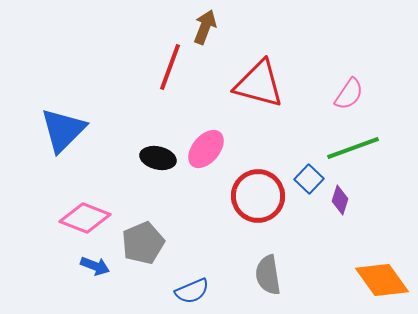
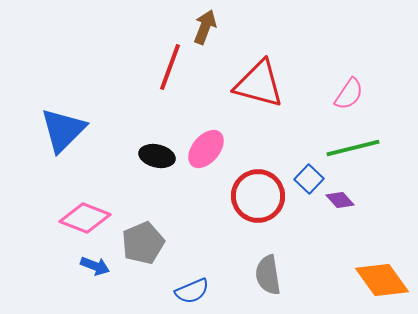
green line: rotated 6 degrees clockwise
black ellipse: moved 1 px left, 2 px up
purple diamond: rotated 60 degrees counterclockwise
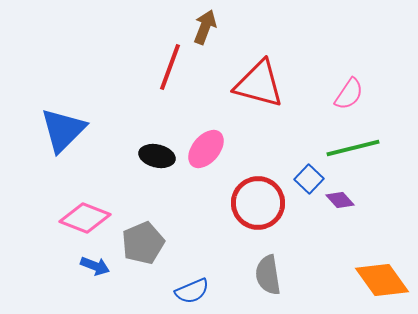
red circle: moved 7 px down
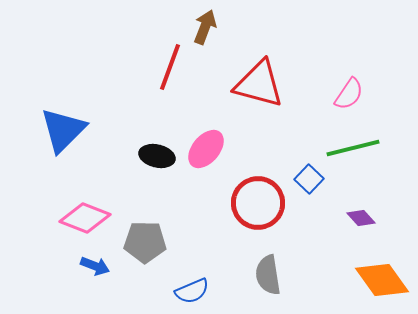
purple diamond: moved 21 px right, 18 px down
gray pentagon: moved 2 px right, 1 px up; rotated 24 degrees clockwise
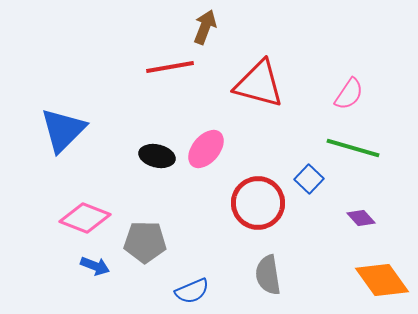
red line: rotated 60 degrees clockwise
green line: rotated 30 degrees clockwise
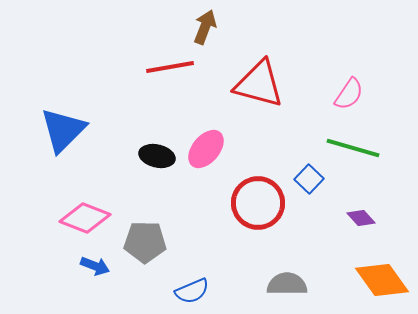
gray semicircle: moved 19 px right, 9 px down; rotated 99 degrees clockwise
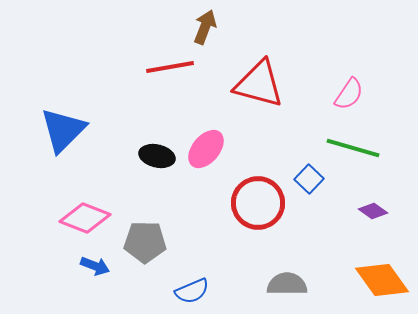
purple diamond: moved 12 px right, 7 px up; rotated 12 degrees counterclockwise
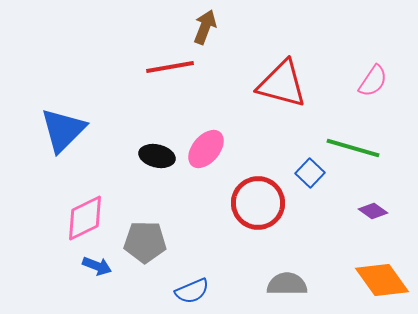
red triangle: moved 23 px right
pink semicircle: moved 24 px right, 13 px up
blue square: moved 1 px right, 6 px up
pink diamond: rotated 48 degrees counterclockwise
blue arrow: moved 2 px right
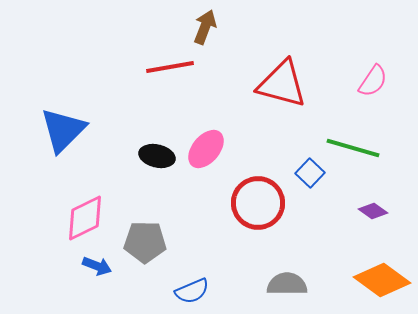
orange diamond: rotated 18 degrees counterclockwise
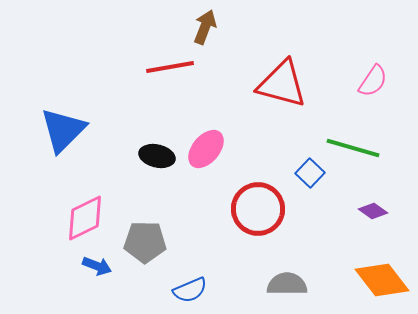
red circle: moved 6 px down
orange diamond: rotated 16 degrees clockwise
blue semicircle: moved 2 px left, 1 px up
